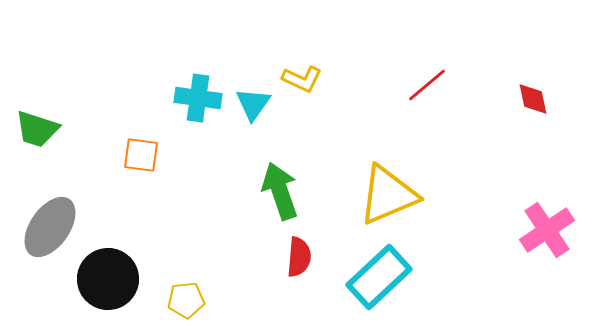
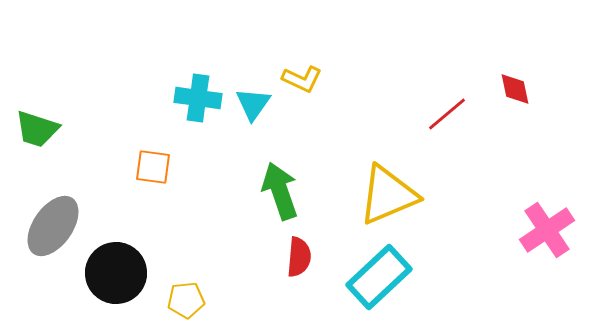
red line: moved 20 px right, 29 px down
red diamond: moved 18 px left, 10 px up
orange square: moved 12 px right, 12 px down
gray ellipse: moved 3 px right, 1 px up
black circle: moved 8 px right, 6 px up
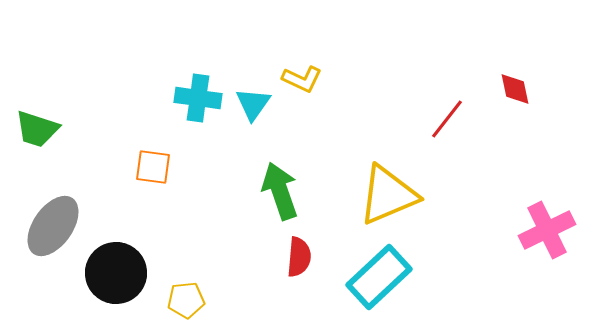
red line: moved 5 px down; rotated 12 degrees counterclockwise
pink cross: rotated 8 degrees clockwise
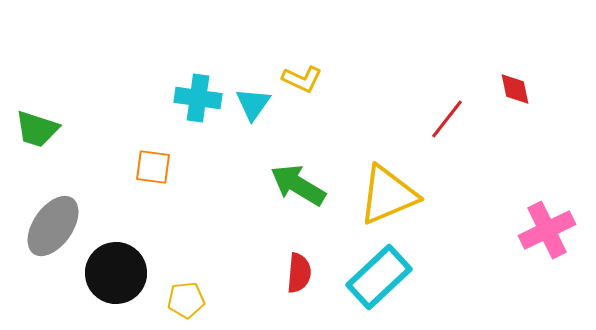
green arrow: moved 18 px right, 6 px up; rotated 40 degrees counterclockwise
red semicircle: moved 16 px down
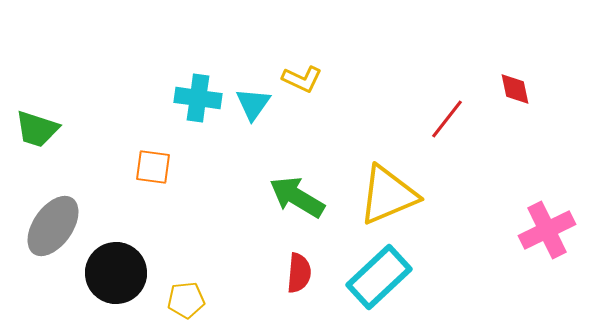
green arrow: moved 1 px left, 12 px down
